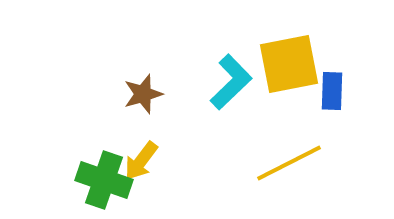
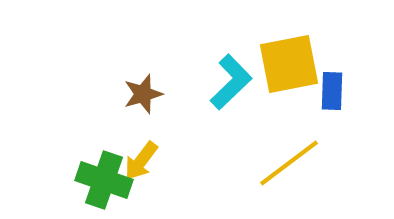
yellow line: rotated 10 degrees counterclockwise
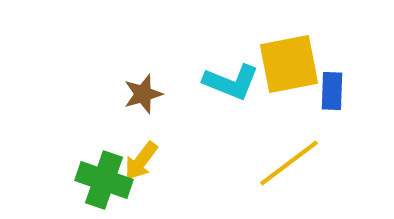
cyan L-shape: rotated 66 degrees clockwise
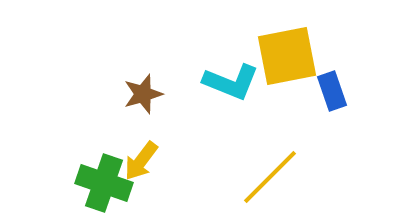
yellow square: moved 2 px left, 8 px up
blue rectangle: rotated 21 degrees counterclockwise
yellow line: moved 19 px left, 14 px down; rotated 8 degrees counterclockwise
green cross: moved 3 px down
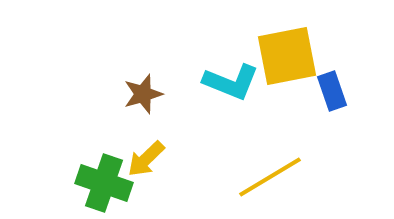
yellow arrow: moved 5 px right, 2 px up; rotated 9 degrees clockwise
yellow line: rotated 14 degrees clockwise
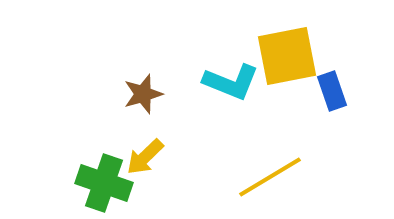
yellow arrow: moved 1 px left, 2 px up
